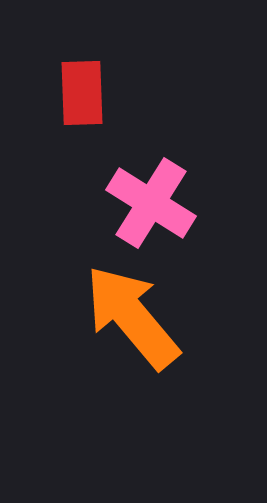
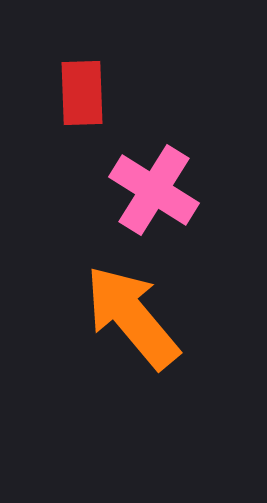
pink cross: moved 3 px right, 13 px up
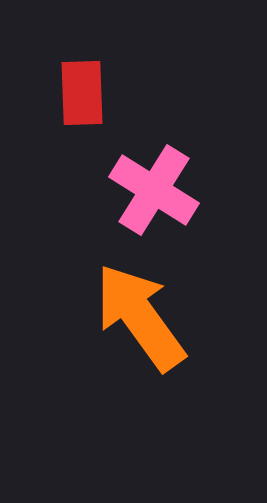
orange arrow: moved 8 px right; rotated 4 degrees clockwise
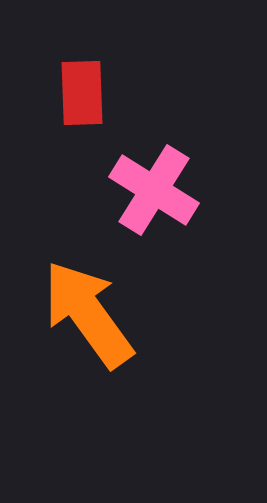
orange arrow: moved 52 px left, 3 px up
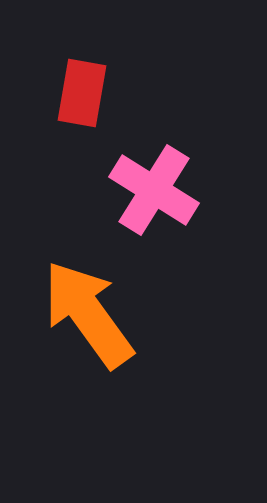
red rectangle: rotated 12 degrees clockwise
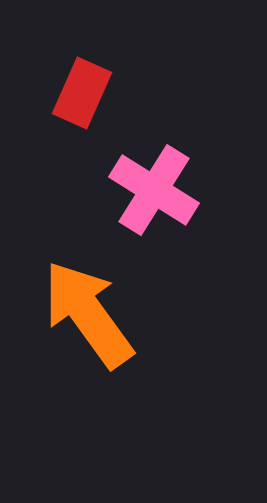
red rectangle: rotated 14 degrees clockwise
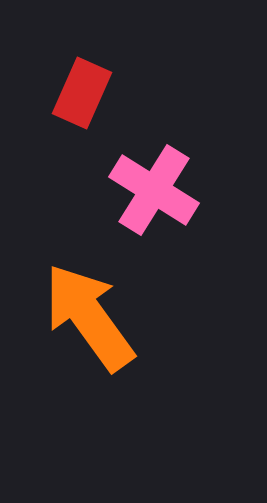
orange arrow: moved 1 px right, 3 px down
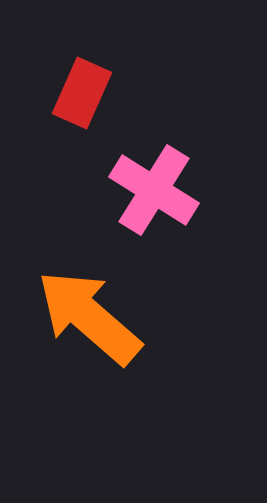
orange arrow: rotated 13 degrees counterclockwise
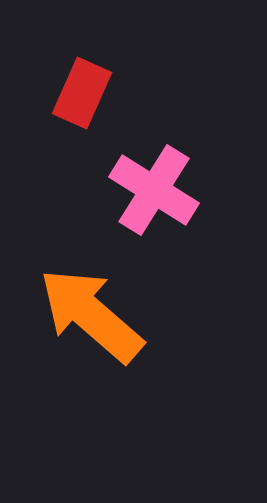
orange arrow: moved 2 px right, 2 px up
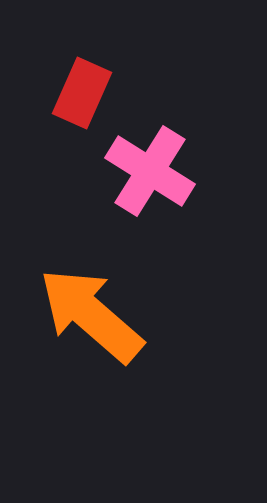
pink cross: moved 4 px left, 19 px up
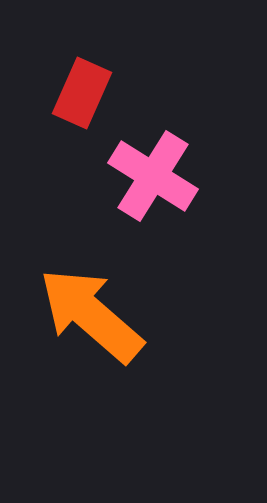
pink cross: moved 3 px right, 5 px down
